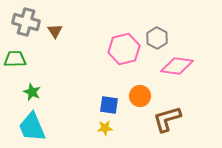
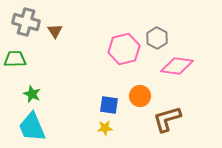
green star: moved 2 px down
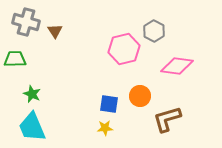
gray hexagon: moved 3 px left, 7 px up
blue square: moved 1 px up
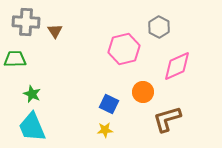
gray cross: rotated 12 degrees counterclockwise
gray hexagon: moved 5 px right, 4 px up
pink diamond: rotated 32 degrees counterclockwise
orange circle: moved 3 px right, 4 px up
blue square: rotated 18 degrees clockwise
yellow star: moved 2 px down
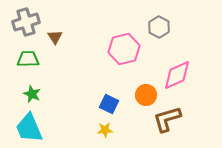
gray cross: rotated 20 degrees counterclockwise
brown triangle: moved 6 px down
green trapezoid: moved 13 px right
pink diamond: moved 9 px down
orange circle: moved 3 px right, 3 px down
cyan trapezoid: moved 3 px left, 1 px down
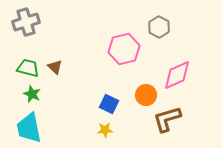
brown triangle: moved 30 px down; rotated 14 degrees counterclockwise
green trapezoid: moved 9 px down; rotated 15 degrees clockwise
cyan trapezoid: rotated 12 degrees clockwise
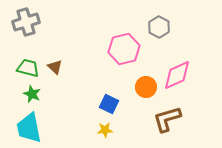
orange circle: moved 8 px up
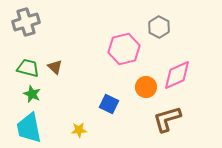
yellow star: moved 26 px left
